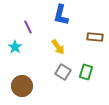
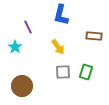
brown rectangle: moved 1 px left, 1 px up
gray square: rotated 35 degrees counterclockwise
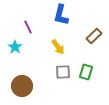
brown rectangle: rotated 49 degrees counterclockwise
